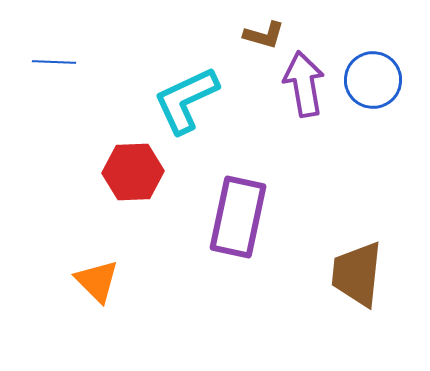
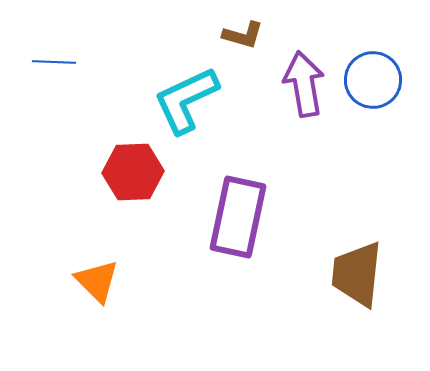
brown L-shape: moved 21 px left
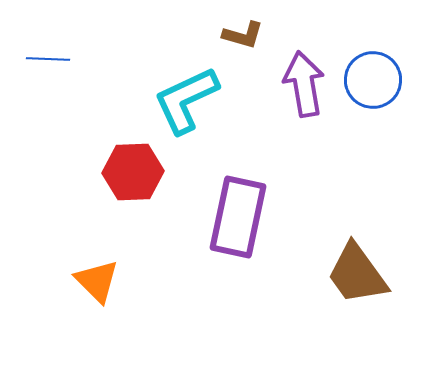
blue line: moved 6 px left, 3 px up
brown trapezoid: rotated 42 degrees counterclockwise
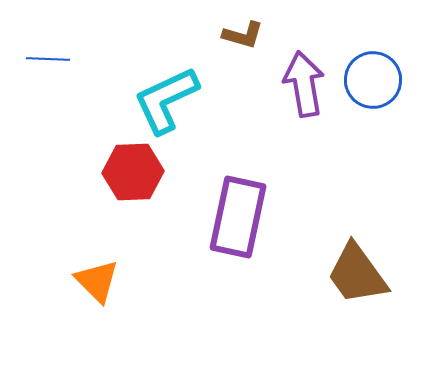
cyan L-shape: moved 20 px left
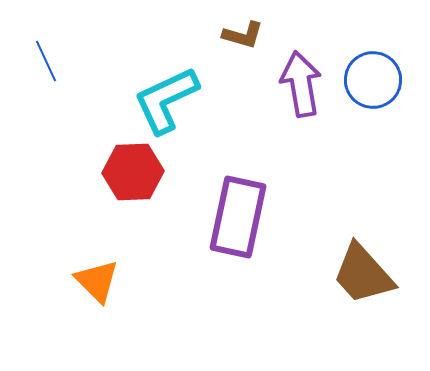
blue line: moved 2 px left, 2 px down; rotated 63 degrees clockwise
purple arrow: moved 3 px left
brown trapezoid: moved 6 px right; rotated 6 degrees counterclockwise
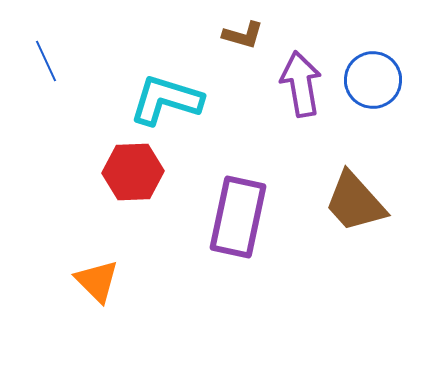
cyan L-shape: rotated 42 degrees clockwise
brown trapezoid: moved 8 px left, 72 px up
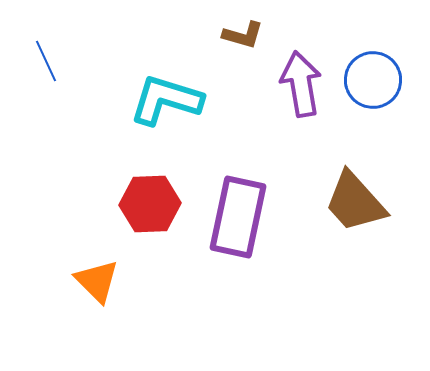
red hexagon: moved 17 px right, 32 px down
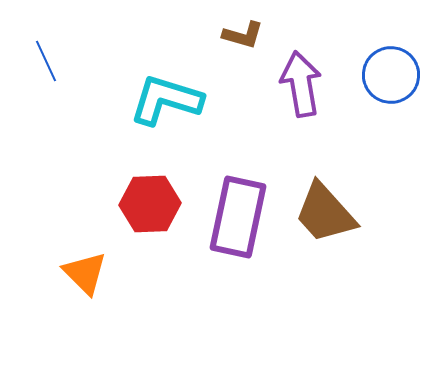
blue circle: moved 18 px right, 5 px up
brown trapezoid: moved 30 px left, 11 px down
orange triangle: moved 12 px left, 8 px up
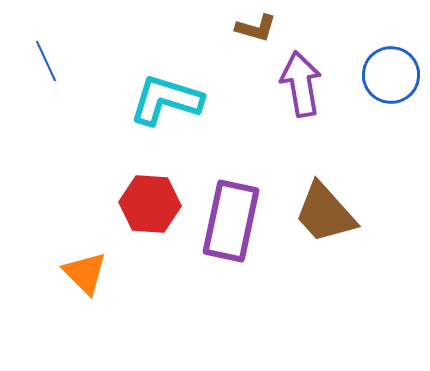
brown L-shape: moved 13 px right, 7 px up
red hexagon: rotated 6 degrees clockwise
purple rectangle: moved 7 px left, 4 px down
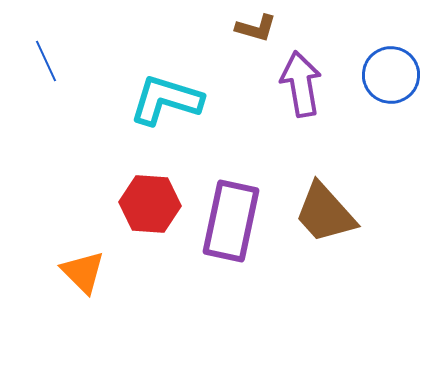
orange triangle: moved 2 px left, 1 px up
